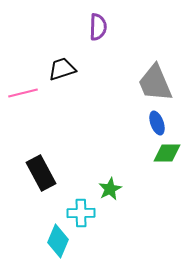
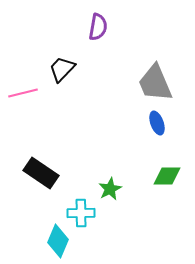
purple semicircle: rotated 8 degrees clockwise
black trapezoid: rotated 28 degrees counterclockwise
green diamond: moved 23 px down
black rectangle: rotated 28 degrees counterclockwise
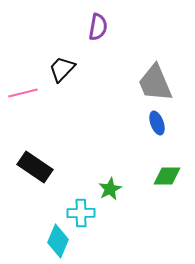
black rectangle: moved 6 px left, 6 px up
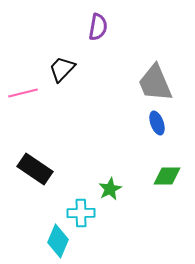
black rectangle: moved 2 px down
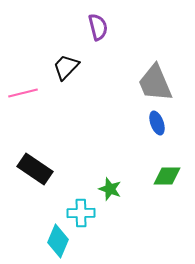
purple semicircle: rotated 24 degrees counterclockwise
black trapezoid: moved 4 px right, 2 px up
green star: rotated 25 degrees counterclockwise
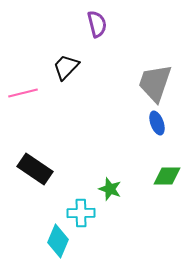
purple semicircle: moved 1 px left, 3 px up
gray trapezoid: rotated 42 degrees clockwise
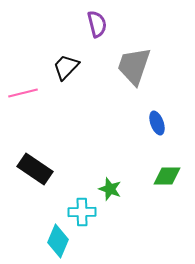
gray trapezoid: moved 21 px left, 17 px up
cyan cross: moved 1 px right, 1 px up
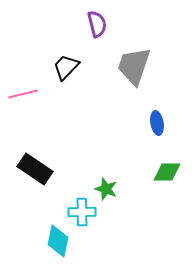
pink line: moved 1 px down
blue ellipse: rotated 10 degrees clockwise
green diamond: moved 4 px up
green star: moved 4 px left
cyan diamond: rotated 12 degrees counterclockwise
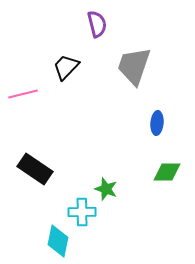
blue ellipse: rotated 15 degrees clockwise
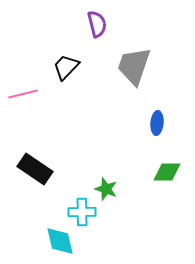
cyan diamond: moved 2 px right; rotated 24 degrees counterclockwise
